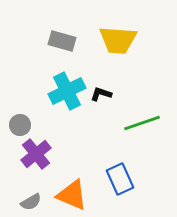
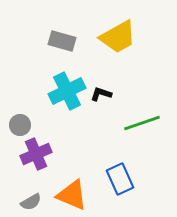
yellow trapezoid: moved 3 px up; rotated 33 degrees counterclockwise
purple cross: rotated 16 degrees clockwise
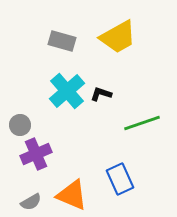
cyan cross: rotated 15 degrees counterclockwise
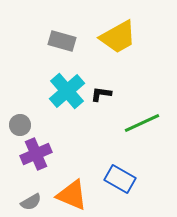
black L-shape: rotated 10 degrees counterclockwise
green line: rotated 6 degrees counterclockwise
blue rectangle: rotated 36 degrees counterclockwise
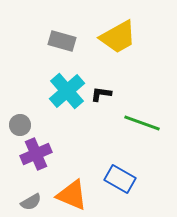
green line: rotated 45 degrees clockwise
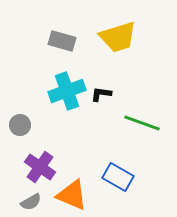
yellow trapezoid: rotated 12 degrees clockwise
cyan cross: rotated 21 degrees clockwise
purple cross: moved 4 px right, 13 px down; rotated 32 degrees counterclockwise
blue rectangle: moved 2 px left, 2 px up
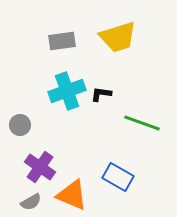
gray rectangle: rotated 24 degrees counterclockwise
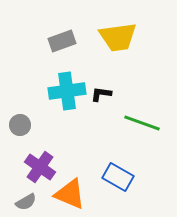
yellow trapezoid: rotated 9 degrees clockwise
gray rectangle: rotated 12 degrees counterclockwise
cyan cross: rotated 12 degrees clockwise
orange triangle: moved 2 px left, 1 px up
gray semicircle: moved 5 px left
